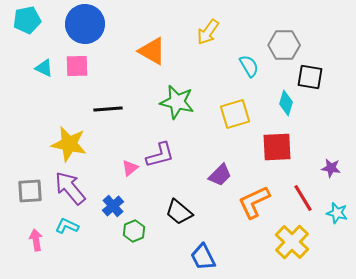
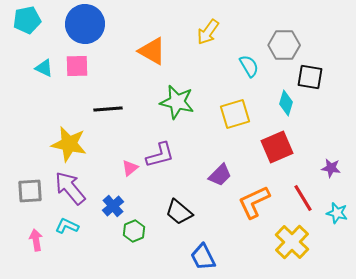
red square: rotated 20 degrees counterclockwise
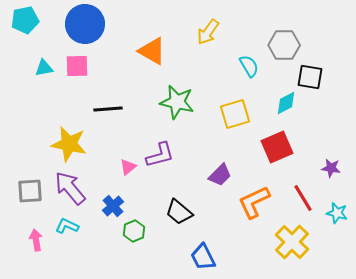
cyan pentagon: moved 2 px left
cyan triangle: rotated 36 degrees counterclockwise
cyan diamond: rotated 45 degrees clockwise
pink triangle: moved 2 px left, 1 px up
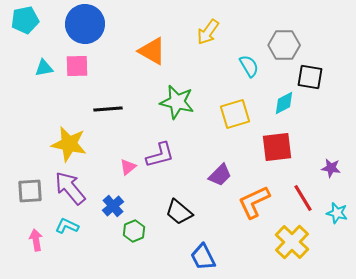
cyan diamond: moved 2 px left
red square: rotated 16 degrees clockwise
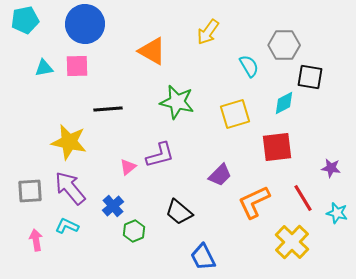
yellow star: moved 2 px up
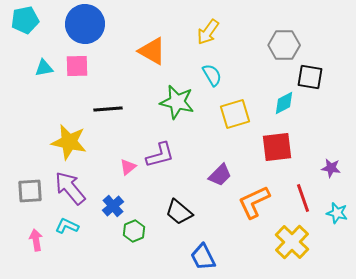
cyan semicircle: moved 37 px left, 9 px down
red line: rotated 12 degrees clockwise
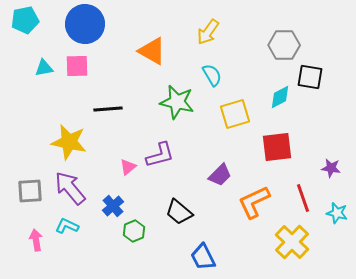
cyan diamond: moved 4 px left, 6 px up
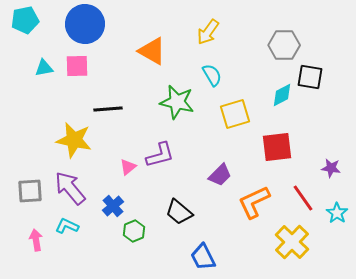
cyan diamond: moved 2 px right, 2 px up
yellow star: moved 5 px right, 2 px up
red line: rotated 16 degrees counterclockwise
cyan star: rotated 20 degrees clockwise
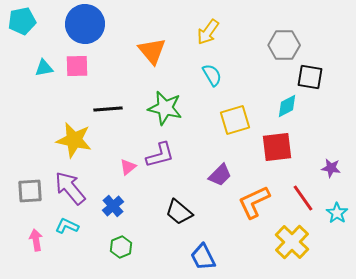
cyan pentagon: moved 3 px left, 1 px down
orange triangle: rotated 20 degrees clockwise
cyan diamond: moved 5 px right, 11 px down
green star: moved 12 px left, 6 px down
yellow square: moved 6 px down
green hexagon: moved 13 px left, 16 px down
